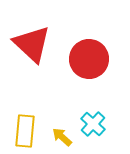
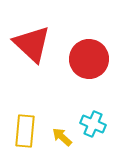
cyan cross: rotated 20 degrees counterclockwise
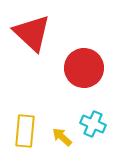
red triangle: moved 11 px up
red circle: moved 5 px left, 9 px down
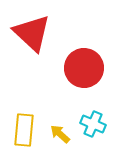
yellow rectangle: moved 1 px left, 1 px up
yellow arrow: moved 2 px left, 3 px up
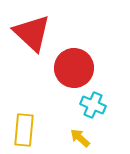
red circle: moved 10 px left
cyan cross: moved 19 px up
yellow arrow: moved 20 px right, 4 px down
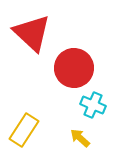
yellow rectangle: rotated 28 degrees clockwise
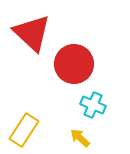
red circle: moved 4 px up
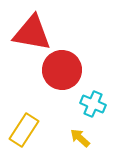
red triangle: rotated 33 degrees counterclockwise
red circle: moved 12 px left, 6 px down
cyan cross: moved 1 px up
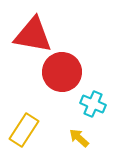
red triangle: moved 1 px right, 2 px down
red circle: moved 2 px down
yellow arrow: moved 1 px left
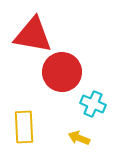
yellow rectangle: moved 3 px up; rotated 36 degrees counterclockwise
yellow arrow: rotated 20 degrees counterclockwise
